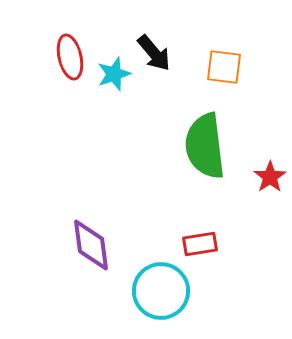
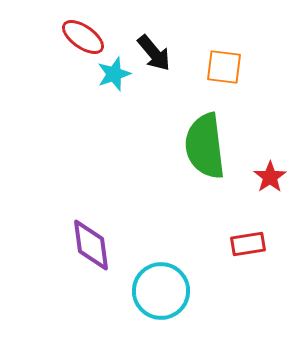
red ellipse: moved 13 px right, 20 px up; rotated 42 degrees counterclockwise
red rectangle: moved 48 px right
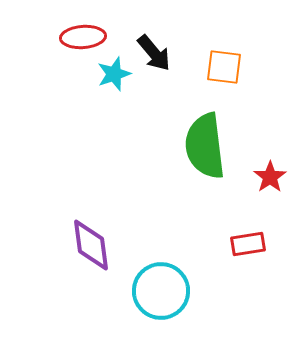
red ellipse: rotated 39 degrees counterclockwise
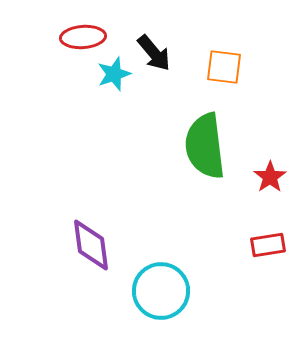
red rectangle: moved 20 px right, 1 px down
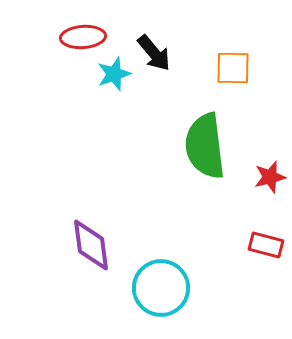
orange square: moved 9 px right, 1 px down; rotated 6 degrees counterclockwise
red star: rotated 20 degrees clockwise
red rectangle: moved 2 px left; rotated 24 degrees clockwise
cyan circle: moved 3 px up
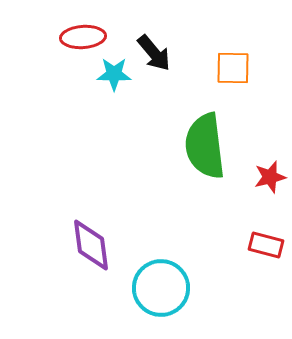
cyan star: rotated 20 degrees clockwise
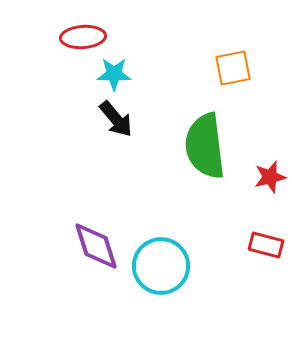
black arrow: moved 38 px left, 66 px down
orange square: rotated 12 degrees counterclockwise
purple diamond: moved 5 px right, 1 px down; rotated 10 degrees counterclockwise
cyan circle: moved 22 px up
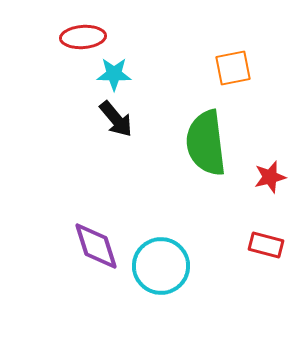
green semicircle: moved 1 px right, 3 px up
